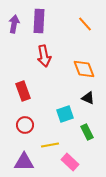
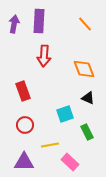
red arrow: rotated 15 degrees clockwise
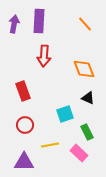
pink rectangle: moved 9 px right, 9 px up
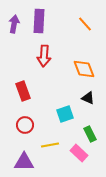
green rectangle: moved 3 px right, 2 px down
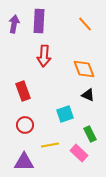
black triangle: moved 3 px up
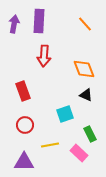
black triangle: moved 2 px left
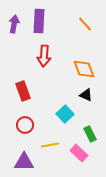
cyan square: rotated 24 degrees counterclockwise
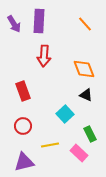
purple arrow: rotated 138 degrees clockwise
red circle: moved 2 px left, 1 px down
purple triangle: rotated 15 degrees counterclockwise
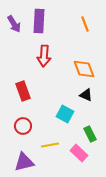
orange line: rotated 21 degrees clockwise
cyan square: rotated 18 degrees counterclockwise
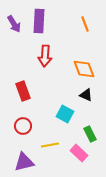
red arrow: moved 1 px right
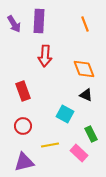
green rectangle: moved 1 px right
